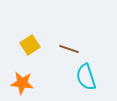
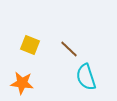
yellow square: rotated 36 degrees counterclockwise
brown line: rotated 24 degrees clockwise
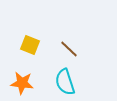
cyan semicircle: moved 21 px left, 5 px down
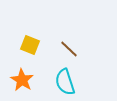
orange star: moved 3 px up; rotated 25 degrees clockwise
